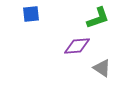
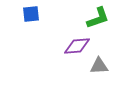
gray triangle: moved 3 px left, 2 px up; rotated 36 degrees counterclockwise
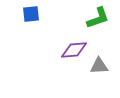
purple diamond: moved 3 px left, 4 px down
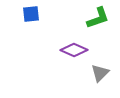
purple diamond: rotated 28 degrees clockwise
gray triangle: moved 1 px right, 7 px down; rotated 42 degrees counterclockwise
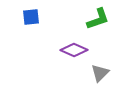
blue square: moved 3 px down
green L-shape: moved 1 px down
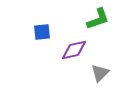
blue square: moved 11 px right, 15 px down
purple diamond: rotated 36 degrees counterclockwise
